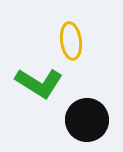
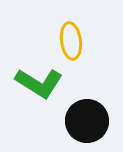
black circle: moved 1 px down
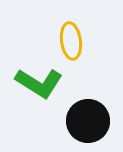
black circle: moved 1 px right
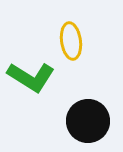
green L-shape: moved 8 px left, 6 px up
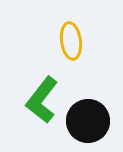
green L-shape: moved 11 px right, 23 px down; rotated 96 degrees clockwise
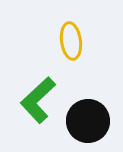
green L-shape: moved 4 px left; rotated 9 degrees clockwise
